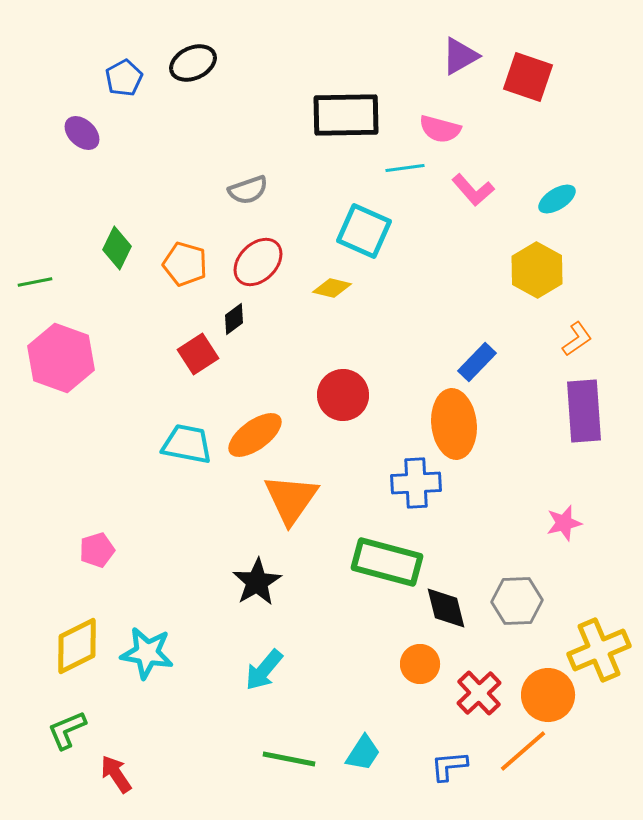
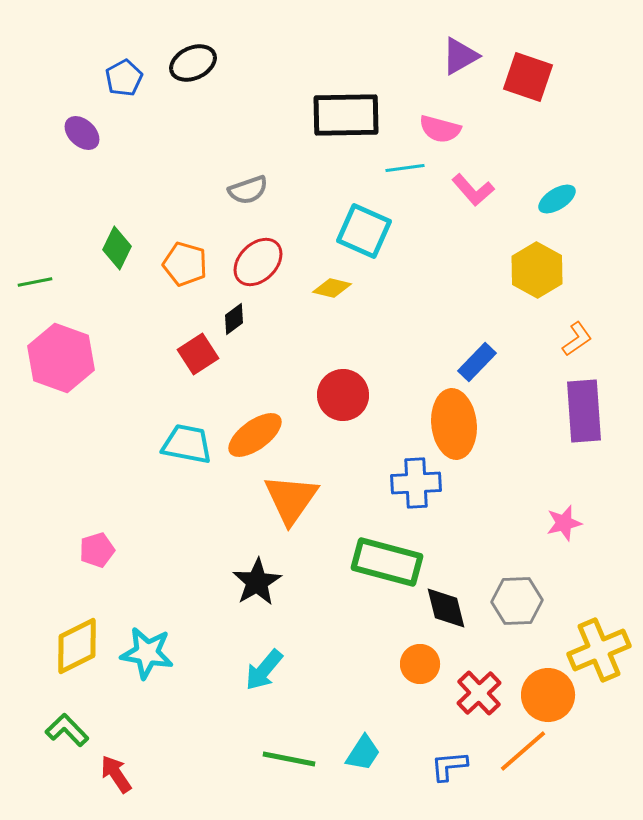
green L-shape at (67, 730): rotated 69 degrees clockwise
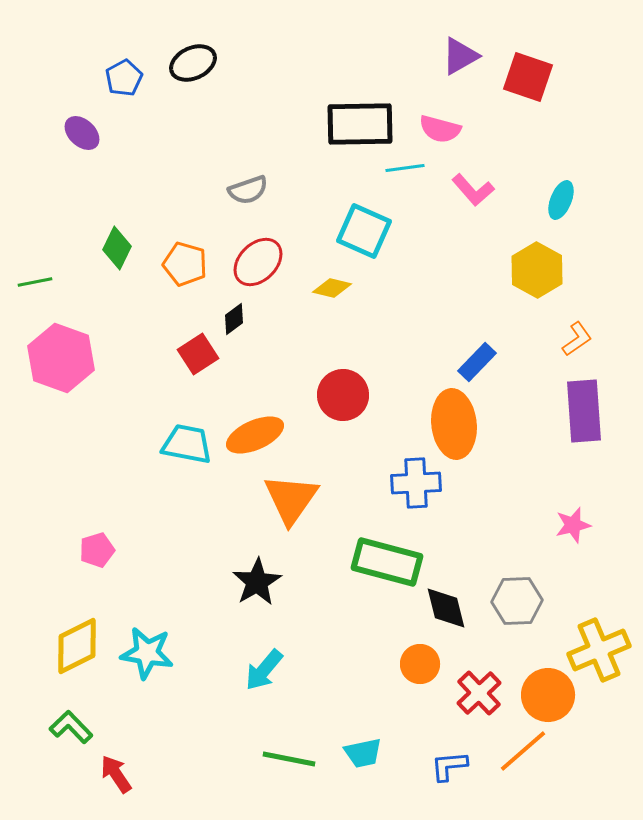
black rectangle at (346, 115): moved 14 px right, 9 px down
cyan ellipse at (557, 199): moved 4 px right, 1 px down; rotated 36 degrees counterclockwise
orange ellipse at (255, 435): rotated 12 degrees clockwise
pink star at (564, 523): moved 9 px right, 2 px down
green L-shape at (67, 730): moved 4 px right, 3 px up
cyan trapezoid at (363, 753): rotated 45 degrees clockwise
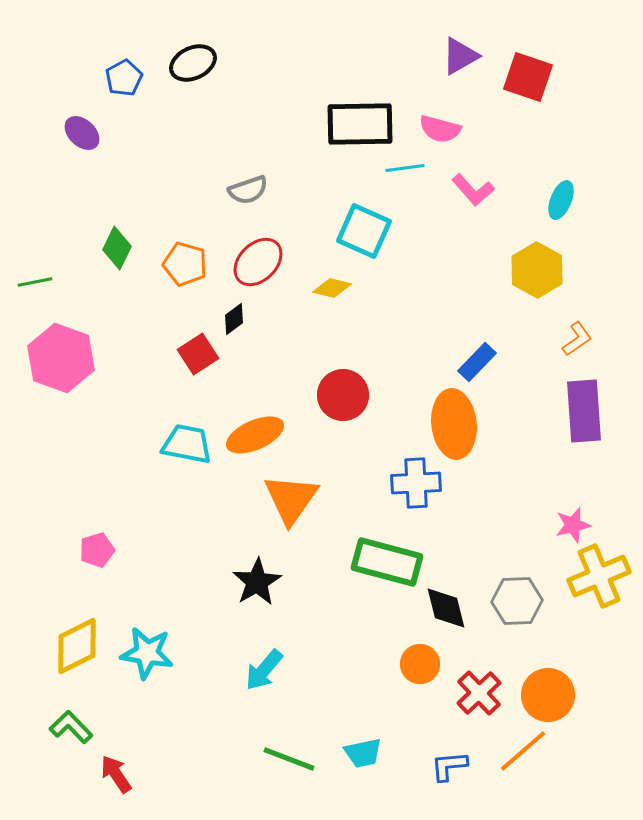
yellow cross at (599, 650): moved 74 px up
green line at (289, 759): rotated 10 degrees clockwise
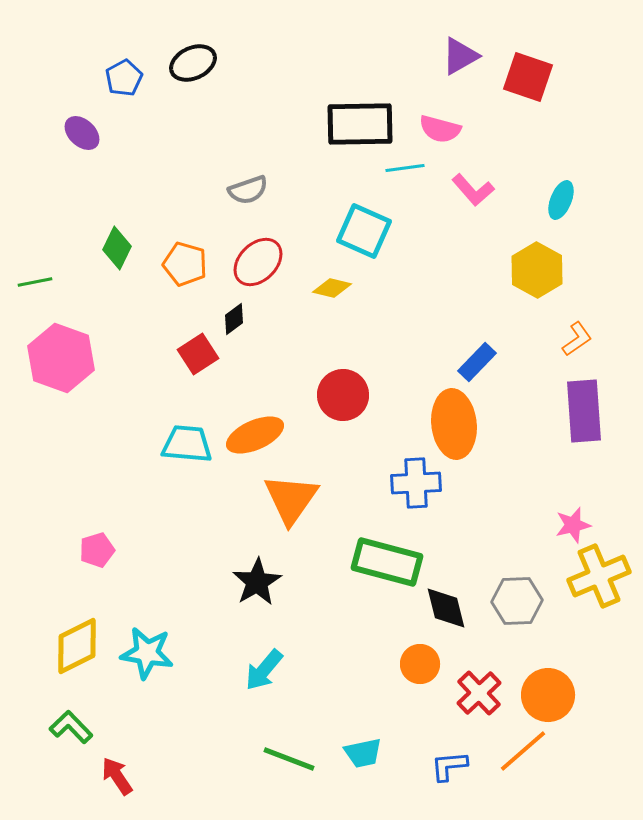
cyan trapezoid at (187, 444): rotated 6 degrees counterclockwise
red arrow at (116, 774): moved 1 px right, 2 px down
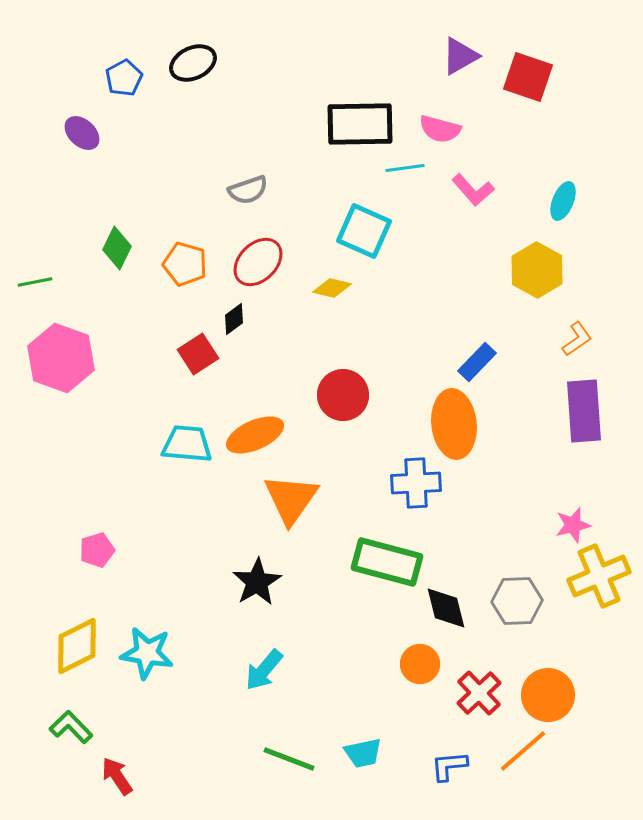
cyan ellipse at (561, 200): moved 2 px right, 1 px down
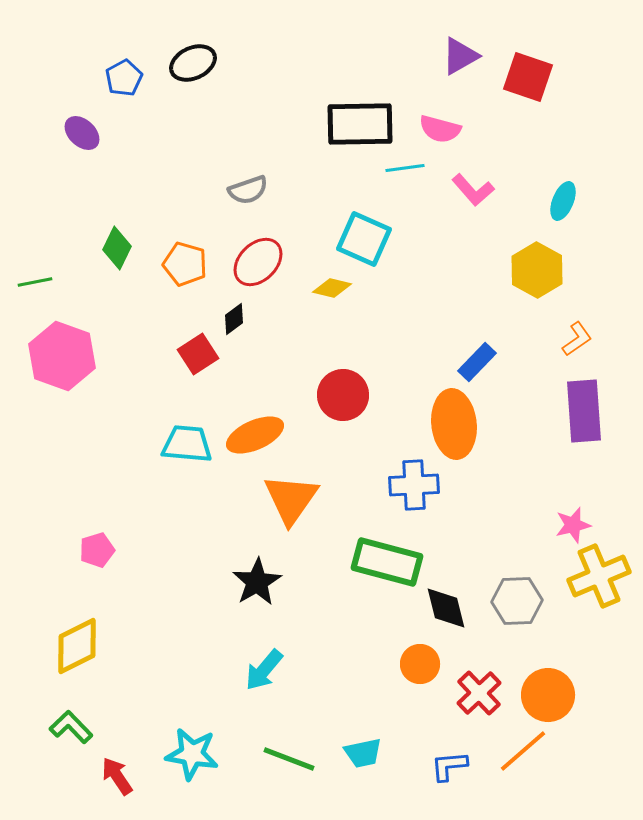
cyan square at (364, 231): moved 8 px down
pink hexagon at (61, 358): moved 1 px right, 2 px up
blue cross at (416, 483): moved 2 px left, 2 px down
cyan star at (147, 653): moved 45 px right, 101 px down
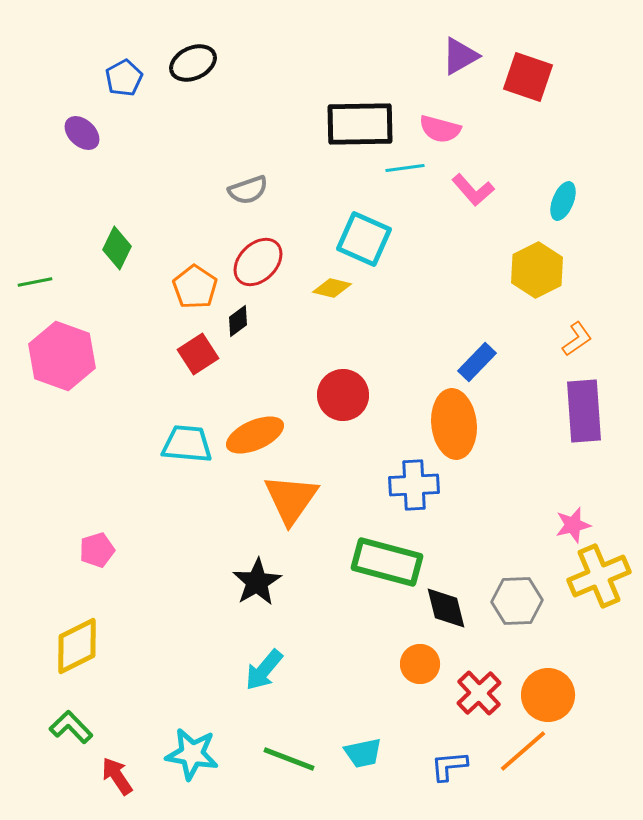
orange pentagon at (185, 264): moved 10 px right, 23 px down; rotated 18 degrees clockwise
yellow hexagon at (537, 270): rotated 4 degrees clockwise
black diamond at (234, 319): moved 4 px right, 2 px down
